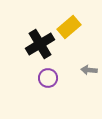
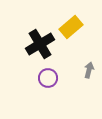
yellow rectangle: moved 2 px right
gray arrow: rotated 98 degrees clockwise
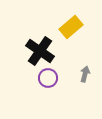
black cross: moved 7 px down; rotated 24 degrees counterclockwise
gray arrow: moved 4 px left, 4 px down
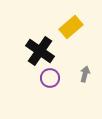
purple circle: moved 2 px right
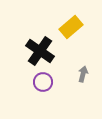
gray arrow: moved 2 px left
purple circle: moved 7 px left, 4 px down
